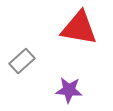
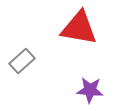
purple star: moved 21 px right
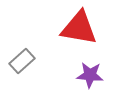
purple star: moved 15 px up
